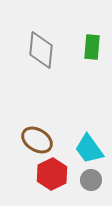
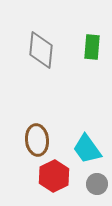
brown ellipse: rotated 52 degrees clockwise
cyan trapezoid: moved 2 px left
red hexagon: moved 2 px right, 2 px down
gray circle: moved 6 px right, 4 px down
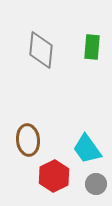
brown ellipse: moved 9 px left
gray circle: moved 1 px left
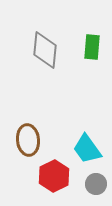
gray diamond: moved 4 px right
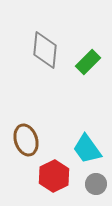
green rectangle: moved 4 px left, 15 px down; rotated 40 degrees clockwise
brown ellipse: moved 2 px left; rotated 12 degrees counterclockwise
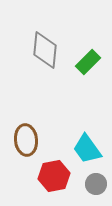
brown ellipse: rotated 12 degrees clockwise
red hexagon: rotated 16 degrees clockwise
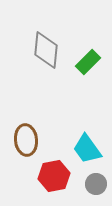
gray diamond: moved 1 px right
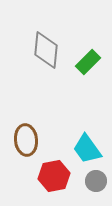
gray circle: moved 3 px up
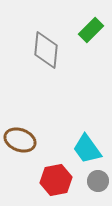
green rectangle: moved 3 px right, 32 px up
brown ellipse: moved 6 px left; rotated 64 degrees counterclockwise
red hexagon: moved 2 px right, 4 px down
gray circle: moved 2 px right
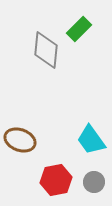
green rectangle: moved 12 px left, 1 px up
cyan trapezoid: moved 4 px right, 9 px up
gray circle: moved 4 px left, 1 px down
